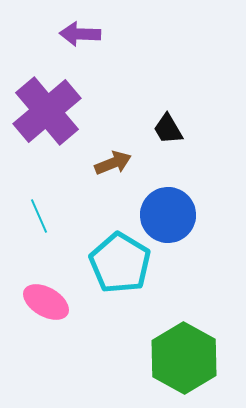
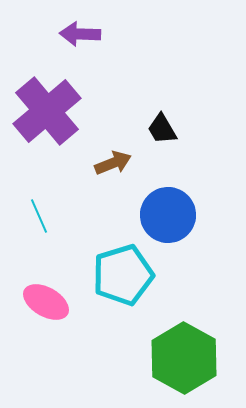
black trapezoid: moved 6 px left
cyan pentagon: moved 3 px right, 12 px down; rotated 24 degrees clockwise
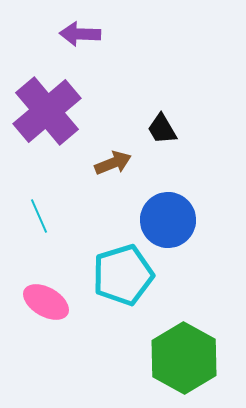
blue circle: moved 5 px down
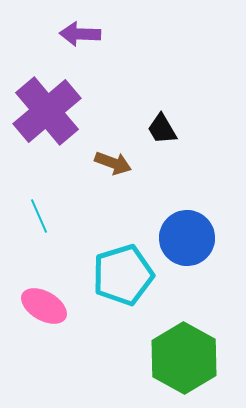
brown arrow: rotated 42 degrees clockwise
blue circle: moved 19 px right, 18 px down
pink ellipse: moved 2 px left, 4 px down
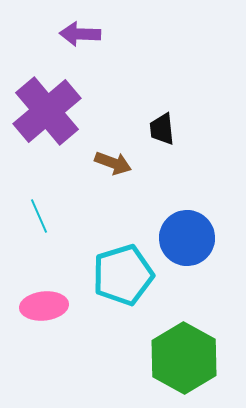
black trapezoid: rotated 24 degrees clockwise
pink ellipse: rotated 36 degrees counterclockwise
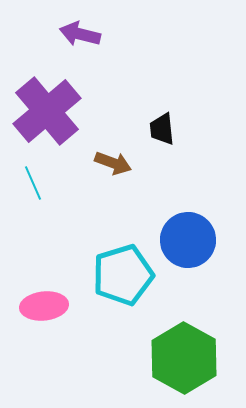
purple arrow: rotated 12 degrees clockwise
cyan line: moved 6 px left, 33 px up
blue circle: moved 1 px right, 2 px down
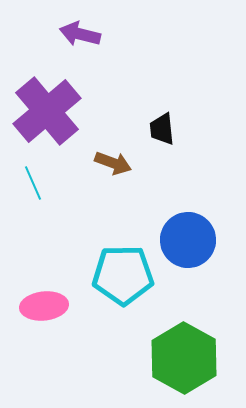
cyan pentagon: rotated 16 degrees clockwise
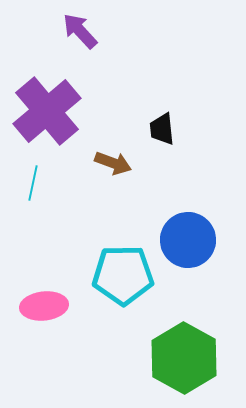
purple arrow: moved 3 px up; rotated 33 degrees clockwise
cyan line: rotated 36 degrees clockwise
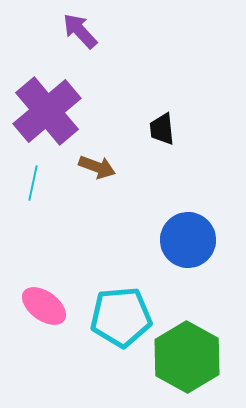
brown arrow: moved 16 px left, 4 px down
cyan pentagon: moved 2 px left, 42 px down; rotated 4 degrees counterclockwise
pink ellipse: rotated 42 degrees clockwise
green hexagon: moved 3 px right, 1 px up
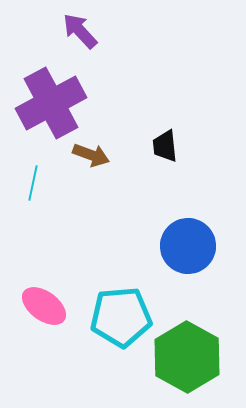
purple cross: moved 4 px right, 8 px up; rotated 12 degrees clockwise
black trapezoid: moved 3 px right, 17 px down
brown arrow: moved 6 px left, 12 px up
blue circle: moved 6 px down
